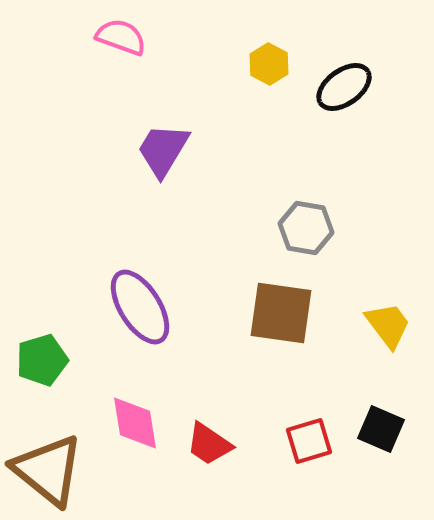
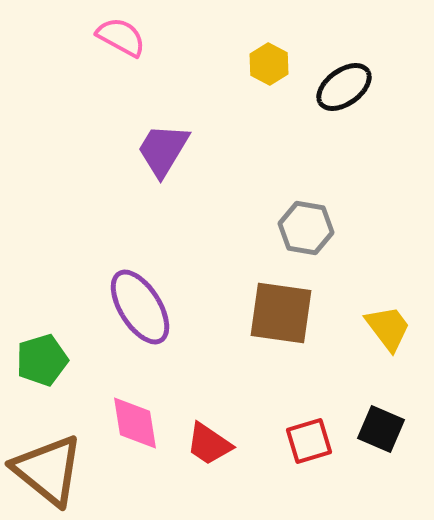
pink semicircle: rotated 9 degrees clockwise
yellow trapezoid: moved 3 px down
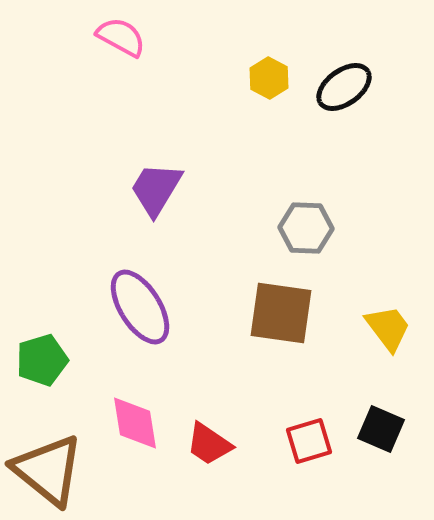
yellow hexagon: moved 14 px down
purple trapezoid: moved 7 px left, 39 px down
gray hexagon: rotated 8 degrees counterclockwise
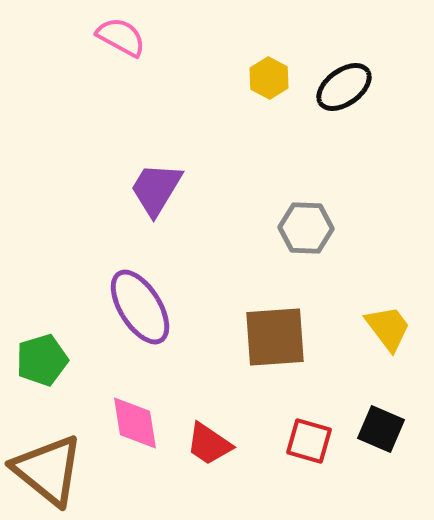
brown square: moved 6 px left, 24 px down; rotated 12 degrees counterclockwise
red square: rotated 33 degrees clockwise
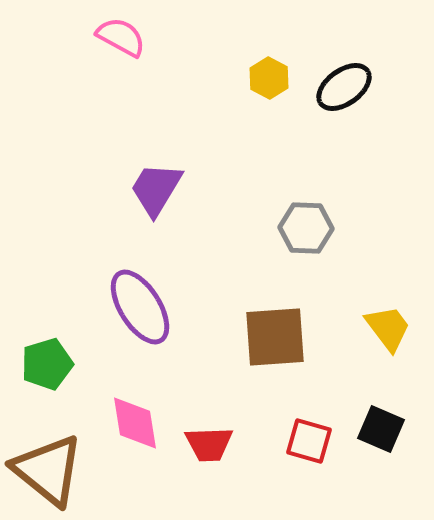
green pentagon: moved 5 px right, 4 px down
red trapezoid: rotated 36 degrees counterclockwise
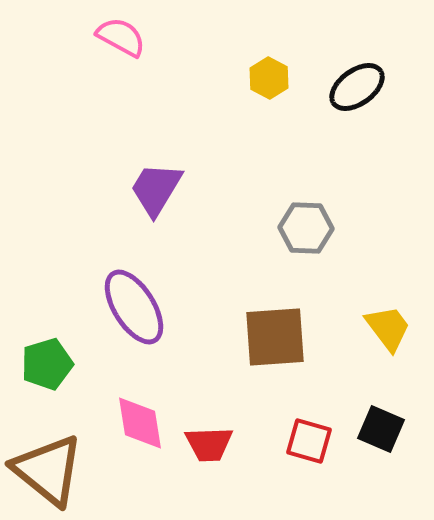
black ellipse: moved 13 px right
purple ellipse: moved 6 px left
pink diamond: moved 5 px right
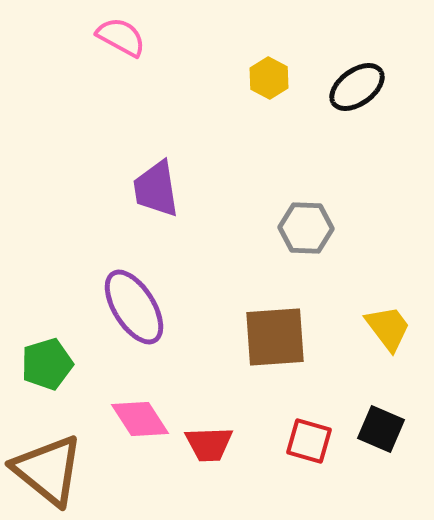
purple trapezoid: rotated 40 degrees counterclockwise
pink diamond: moved 4 px up; rotated 24 degrees counterclockwise
